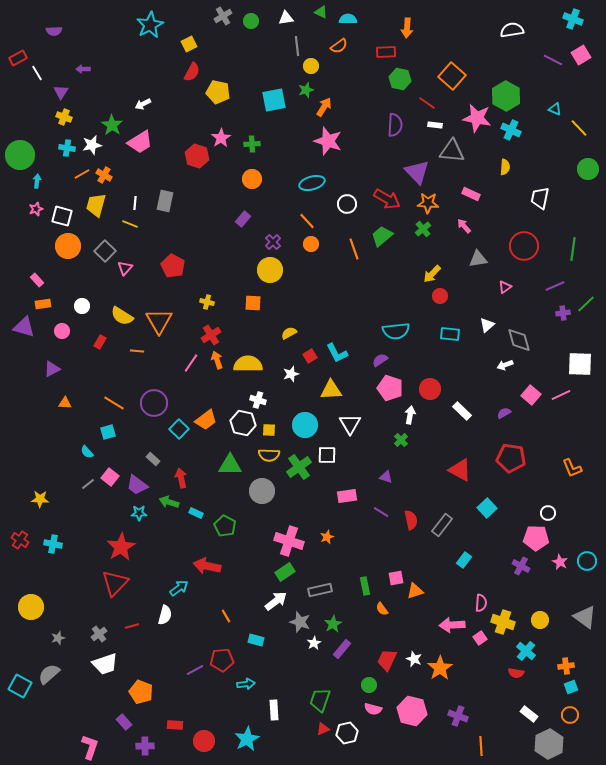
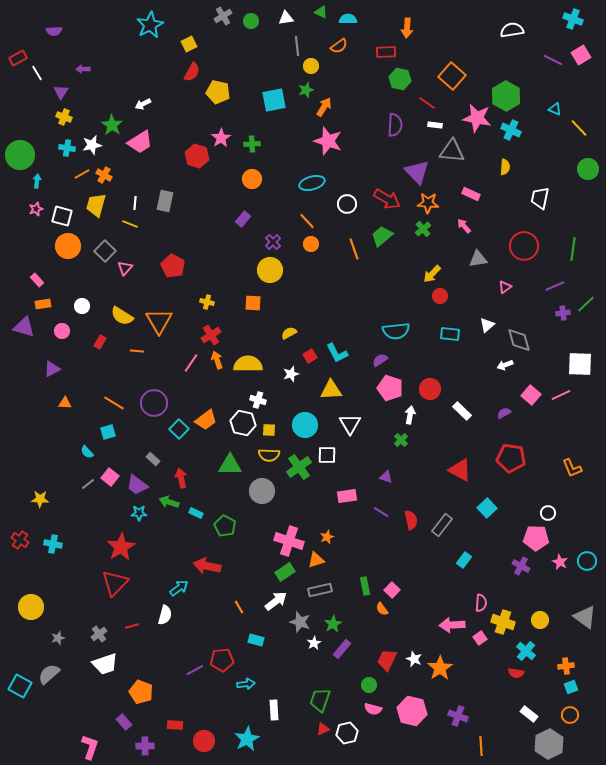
pink square at (396, 578): moved 4 px left, 12 px down; rotated 35 degrees counterclockwise
orange triangle at (415, 591): moved 99 px left, 31 px up
orange line at (226, 616): moved 13 px right, 9 px up
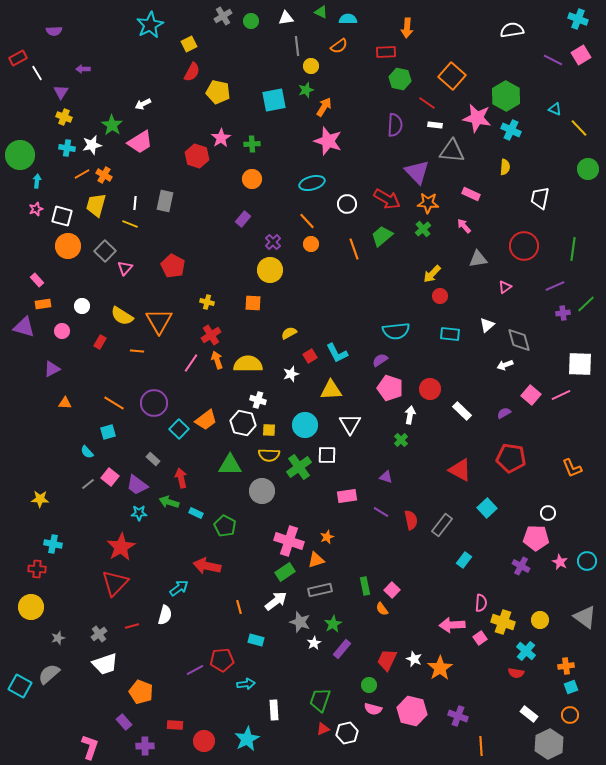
cyan cross at (573, 19): moved 5 px right
red cross at (20, 540): moved 17 px right, 29 px down; rotated 30 degrees counterclockwise
orange line at (239, 607): rotated 16 degrees clockwise
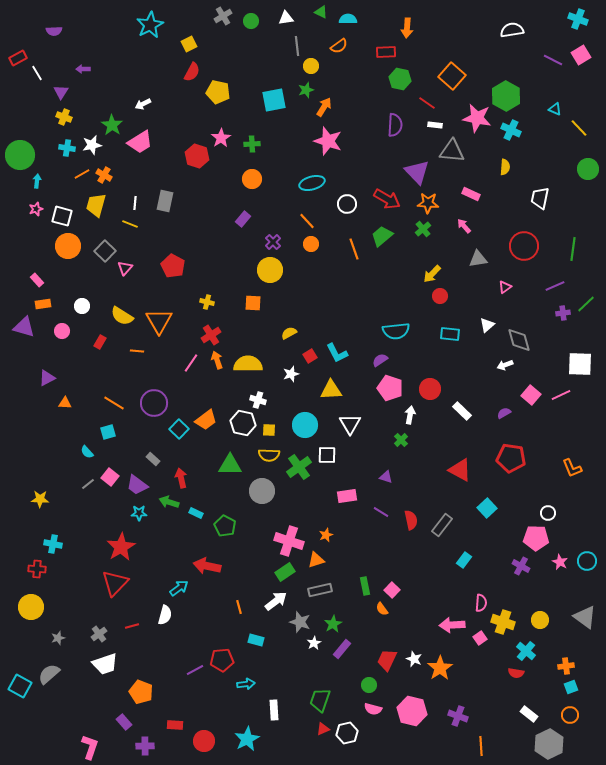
purple triangle at (52, 369): moved 5 px left, 9 px down
orange star at (327, 537): moved 1 px left, 2 px up
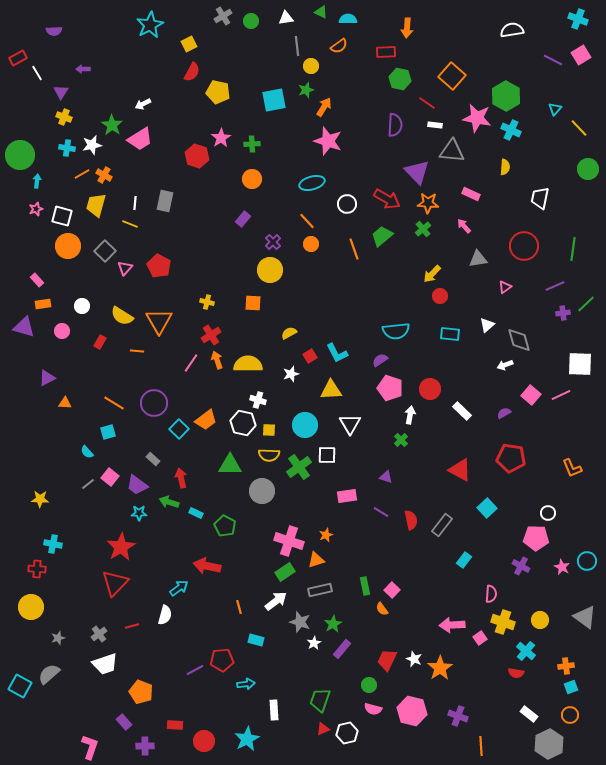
cyan triangle at (555, 109): rotated 48 degrees clockwise
pink trapezoid at (140, 142): moved 3 px up
red pentagon at (173, 266): moved 14 px left
pink star at (560, 562): moved 2 px right, 5 px down
pink semicircle at (481, 603): moved 10 px right, 9 px up
